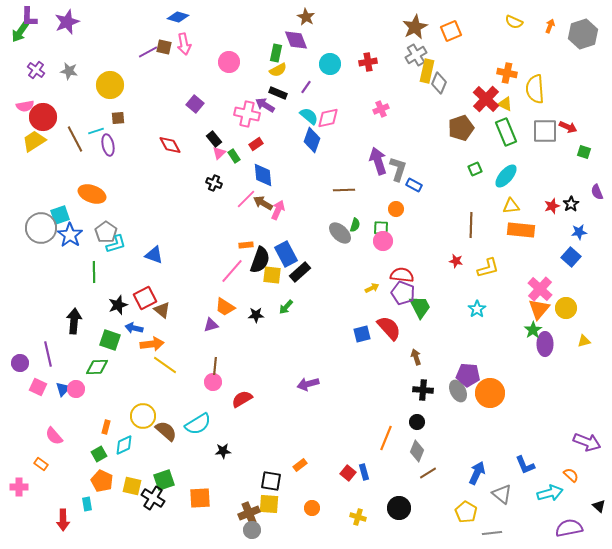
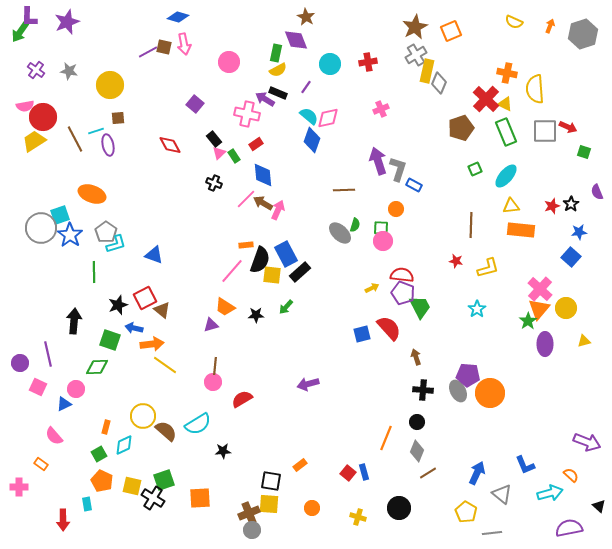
purple arrow at (265, 105): moved 6 px up
green star at (533, 330): moved 5 px left, 9 px up
blue triangle at (63, 389): moved 1 px right, 15 px down; rotated 21 degrees clockwise
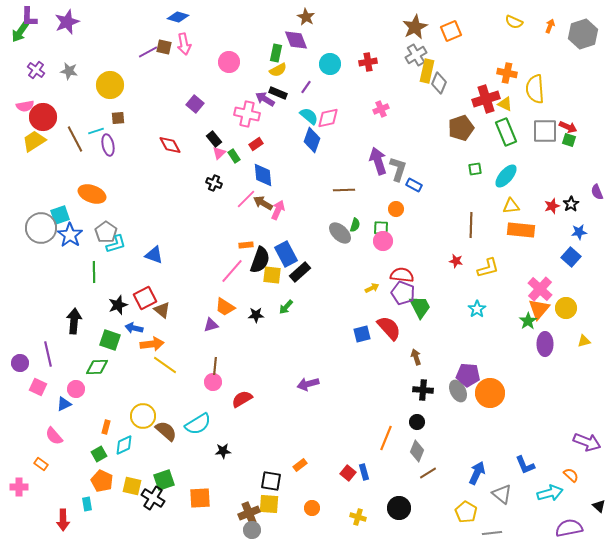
red cross at (486, 99): rotated 28 degrees clockwise
green square at (584, 152): moved 15 px left, 12 px up
green square at (475, 169): rotated 16 degrees clockwise
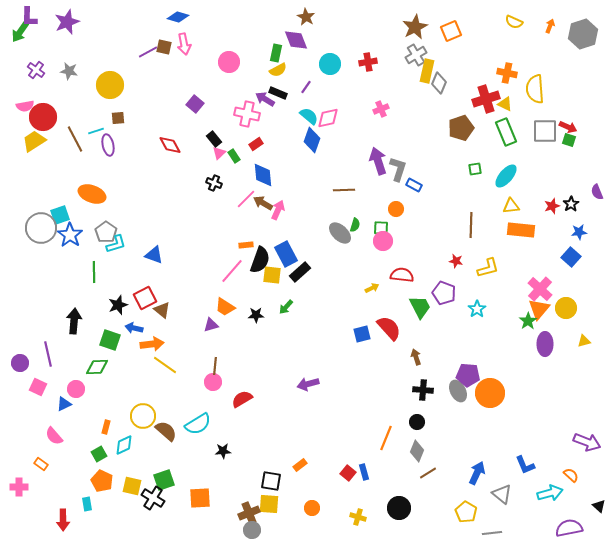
purple pentagon at (403, 293): moved 41 px right
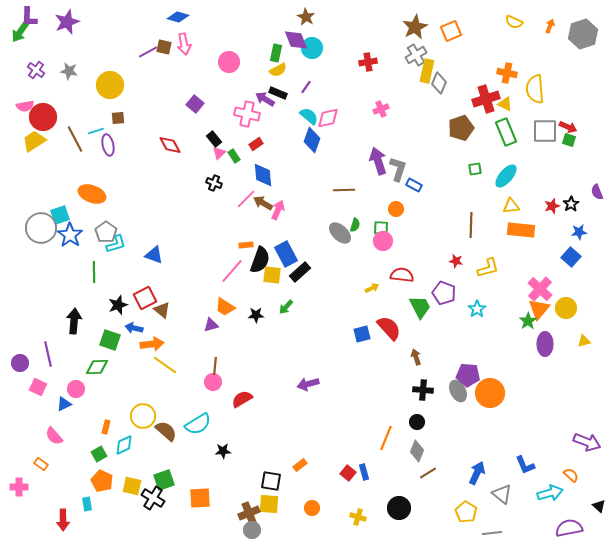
cyan circle at (330, 64): moved 18 px left, 16 px up
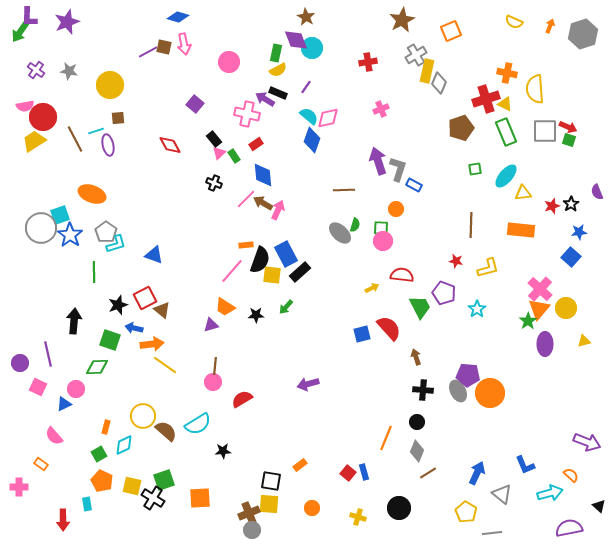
brown star at (415, 27): moved 13 px left, 7 px up
yellow triangle at (511, 206): moved 12 px right, 13 px up
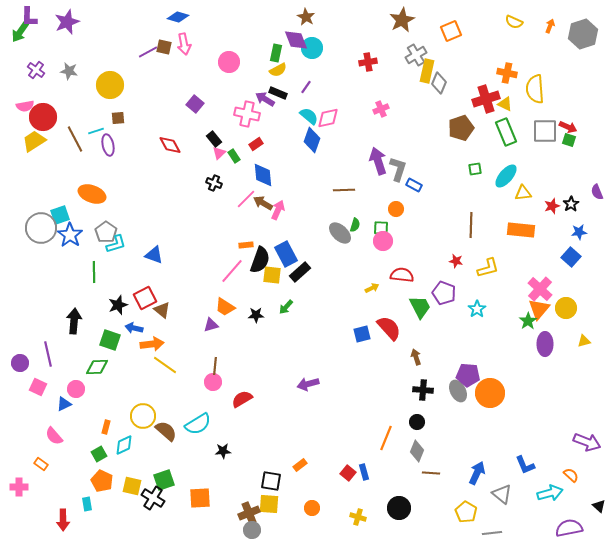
brown line at (428, 473): moved 3 px right; rotated 36 degrees clockwise
